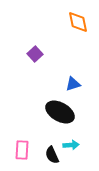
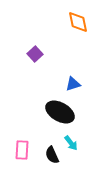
cyan arrow: moved 2 px up; rotated 56 degrees clockwise
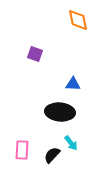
orange diamond: moved 2 px up
purple square: rotated 28 degrees counterclockwise
blue triangle: rotated 21 degrees clockwise
black ellipse: rotated 24 degrees counterclockwise
black semicircle: rotated 66 degrees clockwise
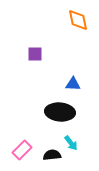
purple square: rotated 21 degrees counterclockwise
pink rectangle: rotated 42 degrees clockwise
black semicircle: rotated 42 degrees clockwise
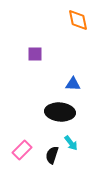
black semicircle: rotated 66 degrees counterclockwise
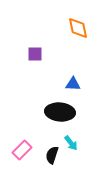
orange diamond: moved 8 px down
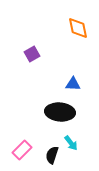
purple square: moved 3 px left; rotated 28 degrees counterclockwise
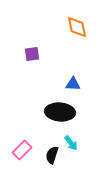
orange diamond: moved 1 px left, 1 px up
purple square: rotated 21 degrees clockwise
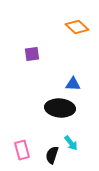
orange diamond: rotated 35 degrees counterclockwise
black ellipse: moved 4 px up
pink rectangle: rotated 60 degrees counterclockwise
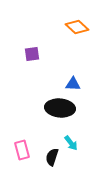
black semicircle: moved 2 px down
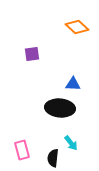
black semicircle: moved 1 px right, 1 px down; rotated 12 degrees counterclockwise
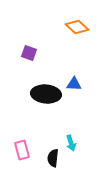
purple square: moved 3 px left, 1 px up; rotated 28 degrees clockwise
blue triangle: moved 1 px right
black ellipse: moved 14 px left, 14 px up
cyan arrow: rotated 21 degrees clockwise
